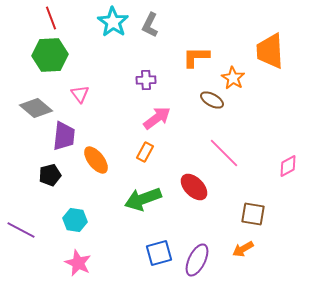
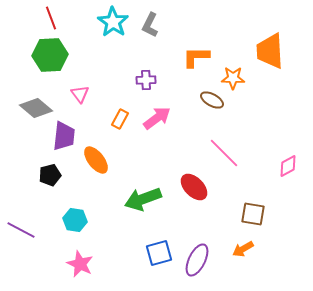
orange star: rotated 30 degrees counterclockwise
orange rectangle: moved 25 px left, 33 px up
pink star: moved 2 px right, 1 px down
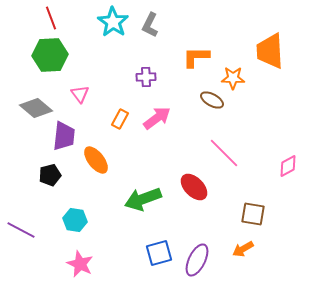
purple cross: moved 3 px up
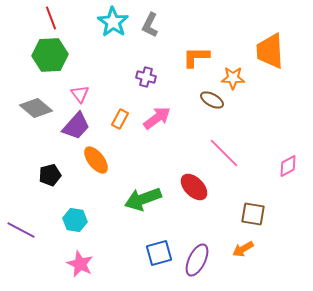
purple cross: rotated 18 degrees clockwise
purple trapezoid: moved 12 px right, 10 px up; rotated 36 degrees clockwise
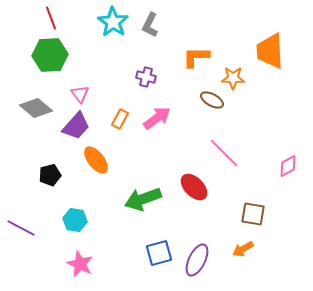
purple line: moved 2 px up
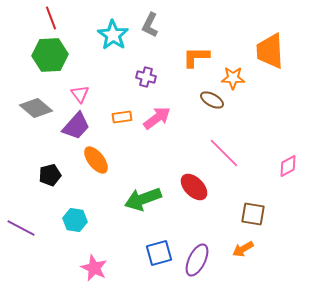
cyan star: moved 13 px down
orange rectangle: moved 2 px right, 2 px up; rotated 54 degrees clockwise
pink star: moved 14 px right, 4 px down
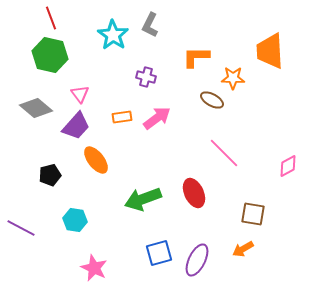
green hexagon: rotated 16 degrees clockwise
red ellipse: moved 6 px down; rotated 20 degrees clockwise
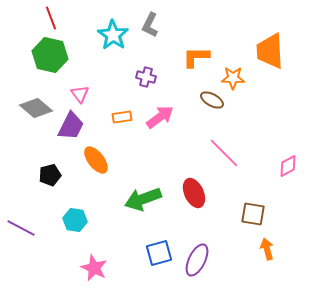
pink arrow: moved 3 px right, 1 px up
purple trapezoid: moved 5 px left; rotated 16 degrees counterclockwise
orange arrow: moved 24 px right; rotated 105 degrees clockwise
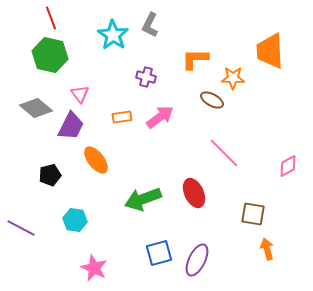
orange L-shape: moved 1 px left, 2 px down
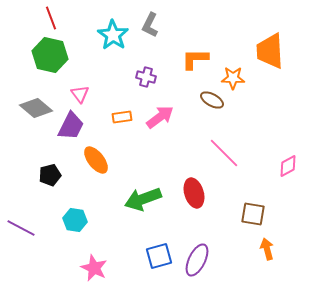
red ellipse: rotated 8 degrees clockwise
blue square: moved 3 px down
